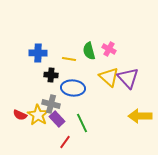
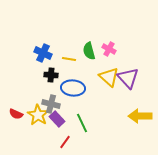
blue cross: moved 5 px right; rotated 24 degrees clockwise
red semicircle: moved 4 px left, 1 px up
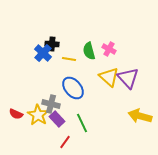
blue cross: rotated 18 degrees clockwise
black cross: moved 1 px right, 31 px up
blue ellipse: rotated 45 degrees clockwise
yellow arrow: rotated 15 degrees clockwise
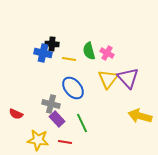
pink cross: moved 2 px left, 4 px down
blue cross: rotated 30 degrees counterclockwise
yellow triangle: moved 1 px left, 2 px down; rotated 25 degrees clockwise
yellow star: moved 25 px down; rotated 25 degrees counterclockwise
red line: rotated 64 degrees clockwise
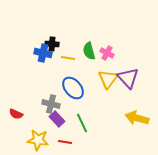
yellow line: moved 1 px left, 1 px up
yellow arrow: moved 3 px left, 2 px down
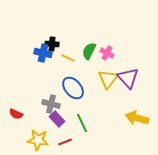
green semicircle: rotated 42 degrees clockwise
yellow line: rotated 16 degrees clockwise
red line: rotated 32 degrees counterclockwise
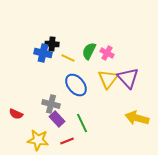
blue ellipse: moved 3 px right, 3 px up
red line: moved 2 px right, 1 px up
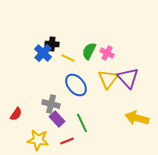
blue cross: rotated 30 degrees clockwise
red semicircle: rotated 80 degrees counterclockwise
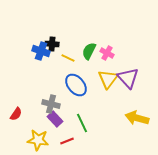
blue cross: moved 2 px left, 2 px up; rotated 24 degrees counterclockwise
purple rectangle: moved 2 px left
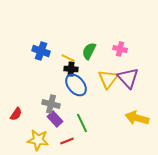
black cross: moved 19 px right, 25 px down
pink cross: moved 13 px right, 4 px up; rotated 16 degrees counterclockwise
